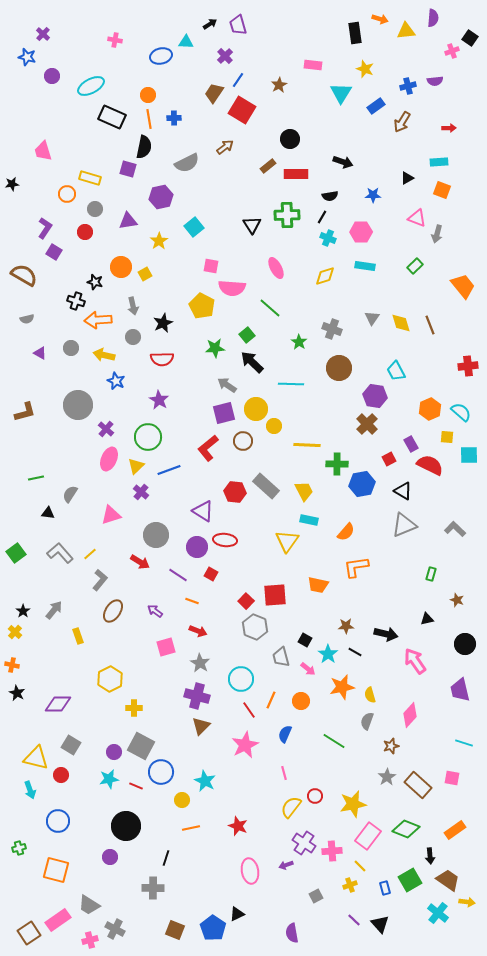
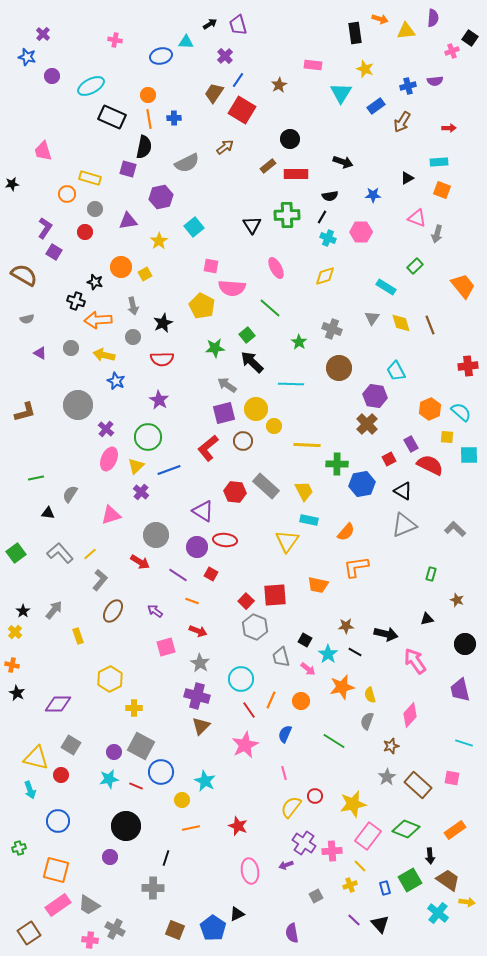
cyan rectangle at (365, 266): moved 21 px right, 21 px down; rotated 24 degrees clockwise
pink rectangle at (58, 920): moved 15 px up
pink cross at (90, 940): rotated 21 degrees clockwise
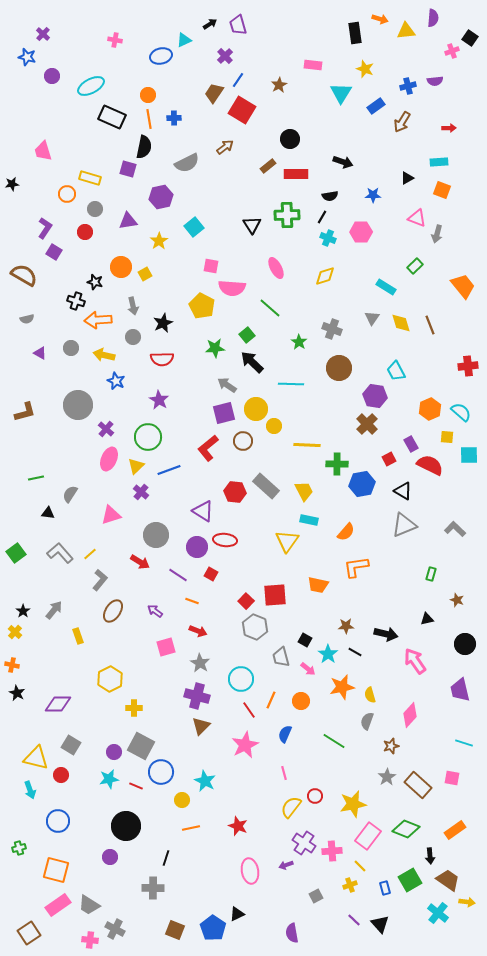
cyan triangle at (186, 42): moved 2 px left, 2 px up; rotated 28 degrees counterclockwise
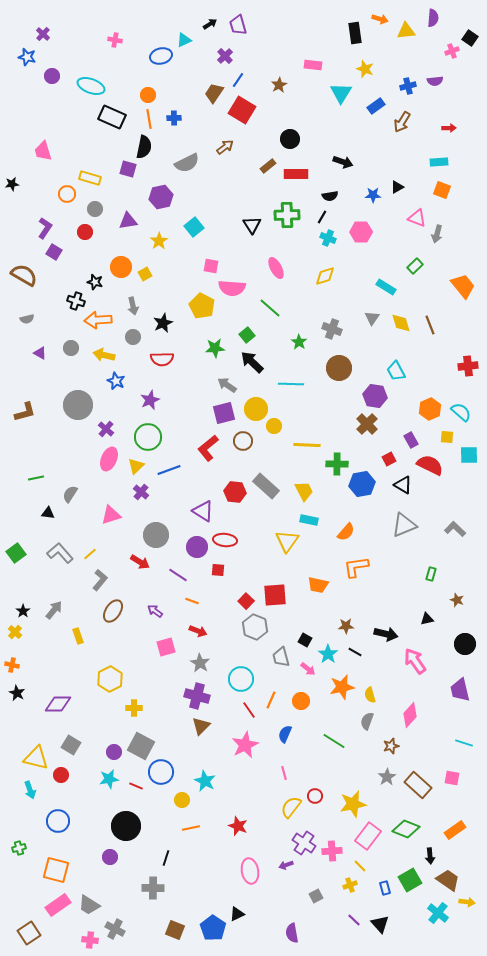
cyan ellipse at (91, 86): rotated 48 degrees clockwise
black triangle at (407, 178): moved 10 px left, 9 px down
purple star at (159, 400): moved 9 px left; rotated 18 degrees clockwise
purple rectangle at (411, 444): moved 4 px up
black triangle at (403, 491): moved 6 px up
red square at (211, 574): moved 7 px right, 4 px up; rotated 24 degrees counterclockwise
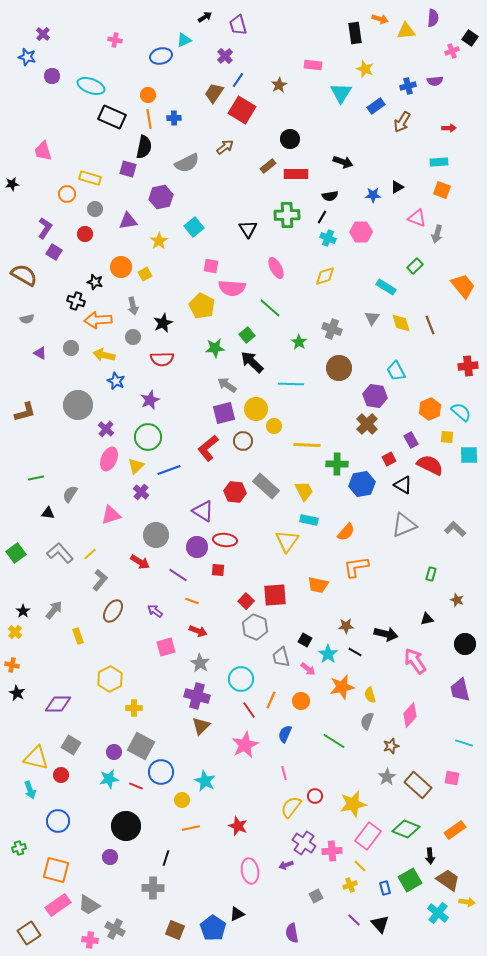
black arrow at (210, 24): moved 5 px left, 7 px up
black triangle at (252, 225): moved 4 px left, 4 px down
red circle at (85, 232): moved 2 px down
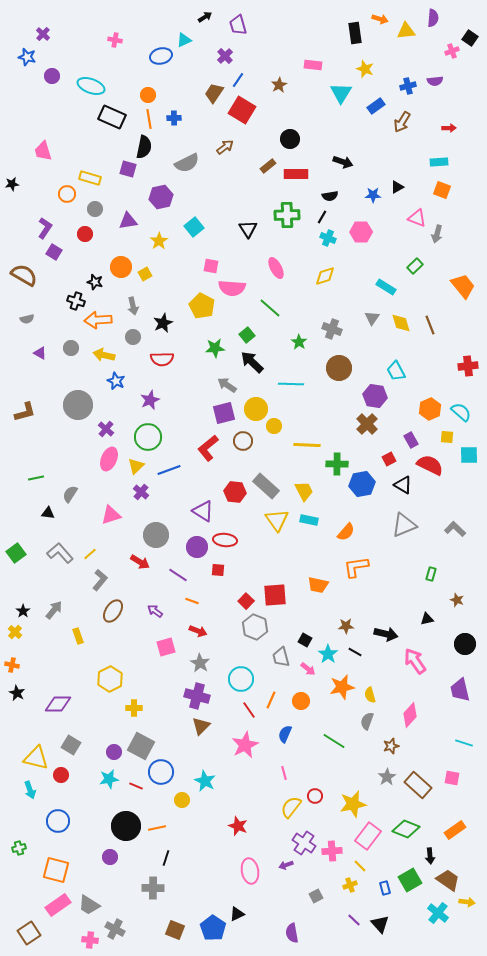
yellow triangle at (287, 541): moved 10 px left, 21 px up; rotated 10 degrees counterclockwise
orange line at (191, 828): moved 34 px left
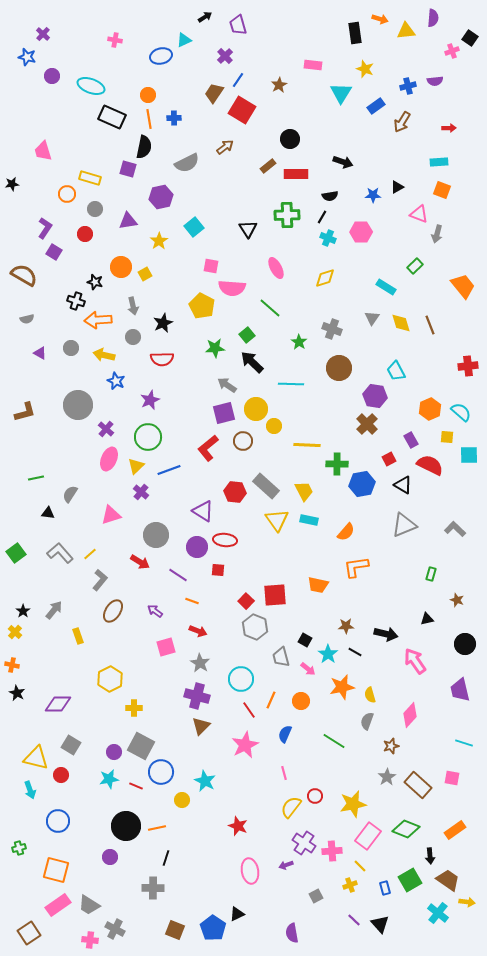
pink triangle at (417, 218): moved 2 px right, 4 px up
yellow diamond at (325, 276): moved 2 px down
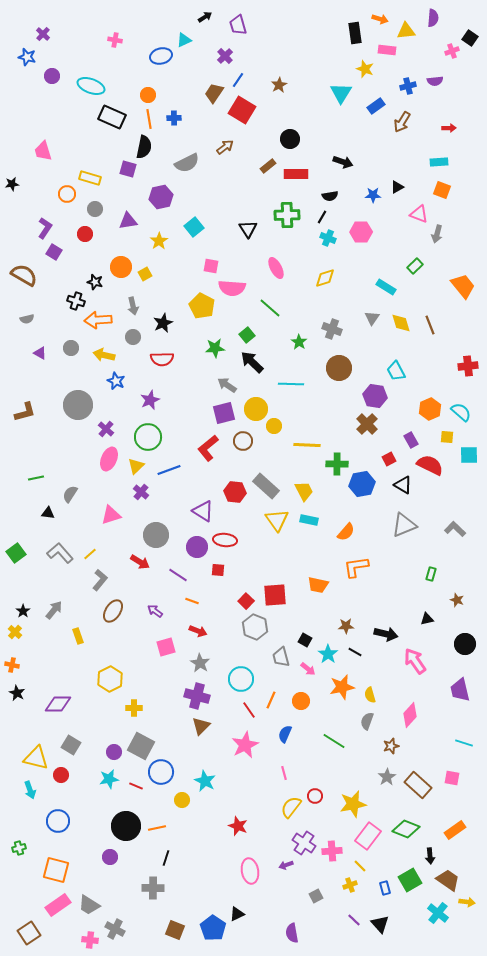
pink rectangle at (313, 65): moved 74 px right, 15 px up
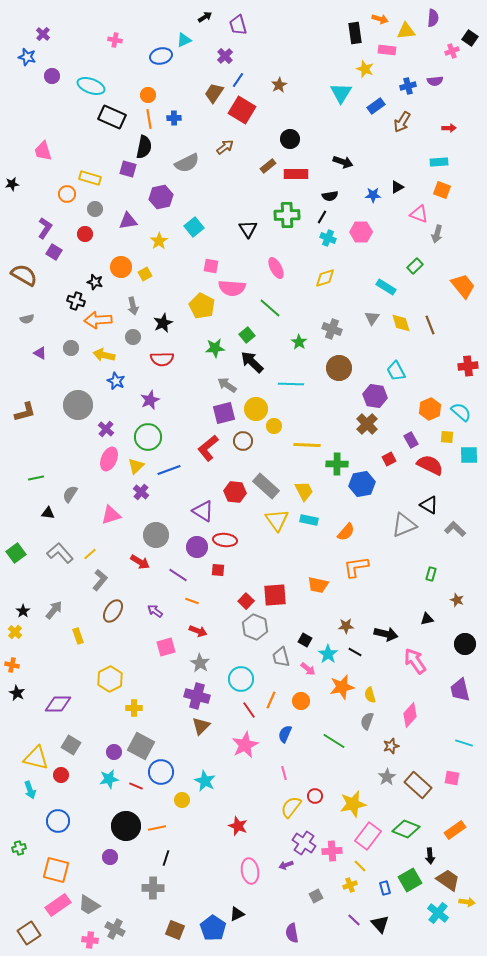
black triangle at (403, 485): moved 26 px right, 20 px down
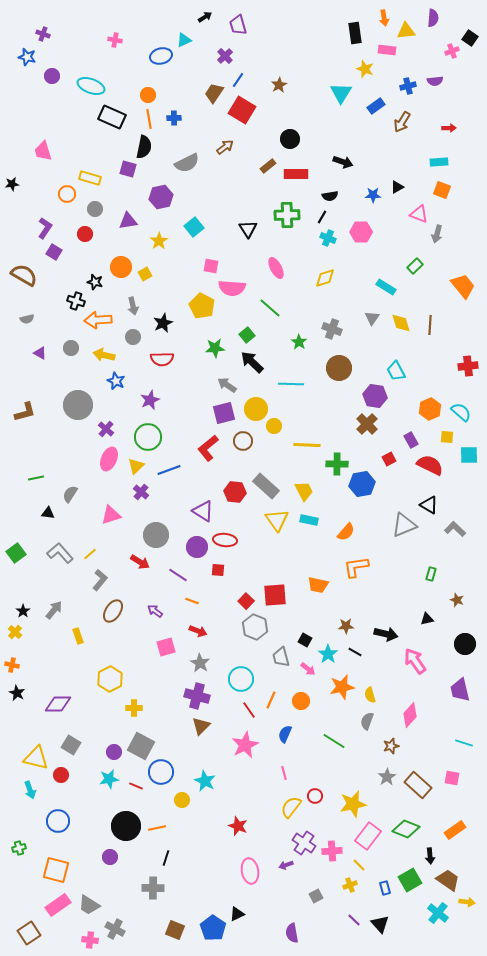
orange arrow at (380, 19): moved 4 px right, 1 px up; rotated 63 degrees clockwise
purple cross at (43, 34): rotated 24 degrees counterclockwise
brown line at (430, 325): rotated 24 degrees clockwise
yellow line at (360, 866): moved 1 px left, 1 px up
